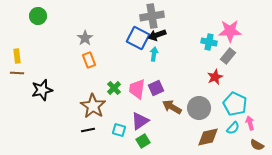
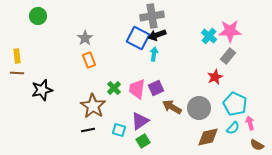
cyan cross: moved 6 px up; rotated 28 degrees clockwise
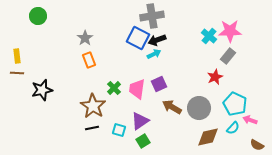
black arrow: moved 5 px down
cyan arrow: rotated 56 degrees clockwise
purple square: moved 3 px right, 4 px up
pink arrow: moved 3 px up; rotated 56 degrees counterclockwise
black line: moved 4 px right, 2 px up
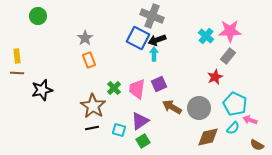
gray cross: rotated 30 degrees clockwise
cyan cross: moved 3 px left
cyan arrow: rotated 64 degrees counterclockwise
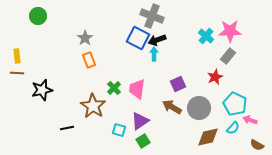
purple square: moved 19 px right
black line: moved 25 px left
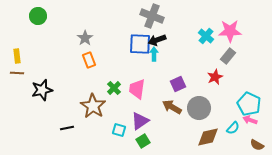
blue square: moved 2 px right, 6 px down; rotated 25 degrees counterclockwise
cyan pentagon: moved 14 px right
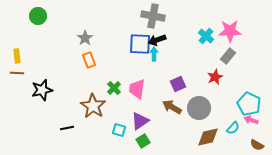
gray cross: moved 1 px right; rotated 10 degrees counterclockwise
pink arrow: moved 1 px right
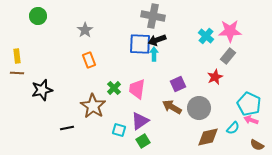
gray star: moved 8 px up
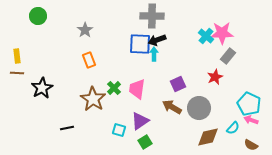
gray cross: moved 1 px left; rotated 10 degrees counterclockwise
pink star: moved 8 px left, 2 px down
black star: moved 2 px up; rotated 15 degrees counterclockwise
brown star: moved 7 px up
green square: moved 2 px right, 1 px down
brown semicircle: moved 6 px left
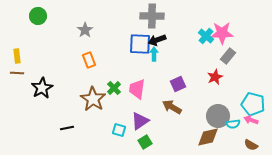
cyan pentagon: moved 4 px right; rotated 10 degrees counterclockwise
gray circle: moved 19 px right, 8 px down
cyan semicircle: moved 4 px up; rotated 40 degrees clockwise
